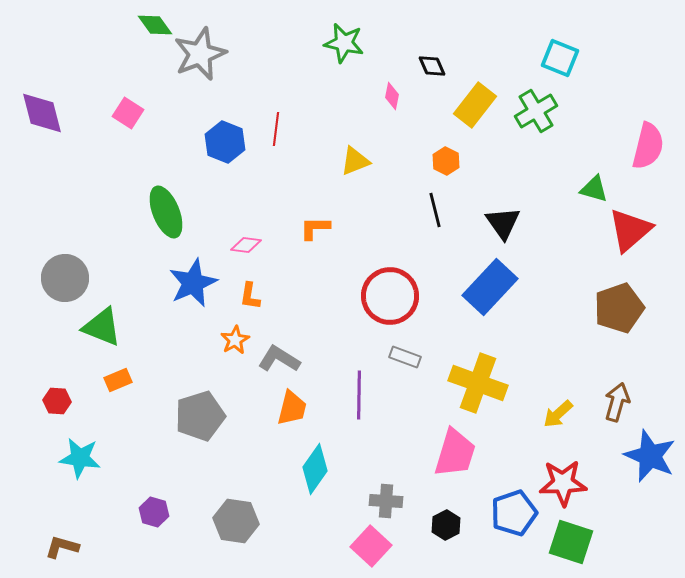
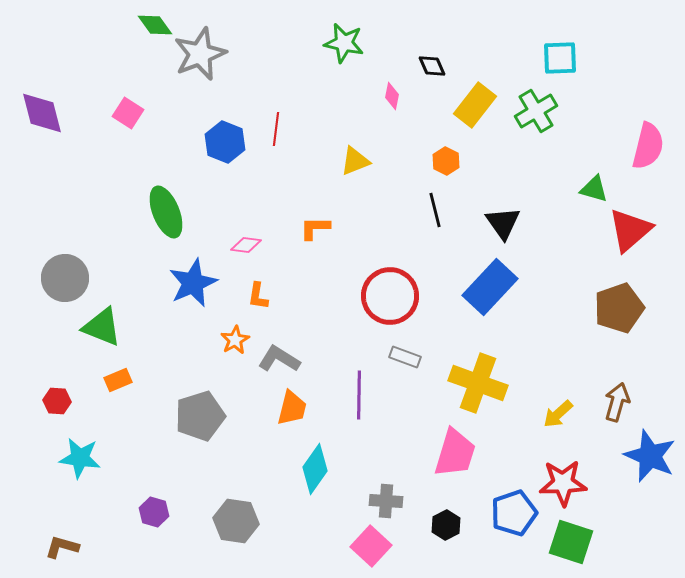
cyan square at (560, 58): rotated 24 degrees counterclockwise
orange L-shape at (250, 296): moved 8 px right
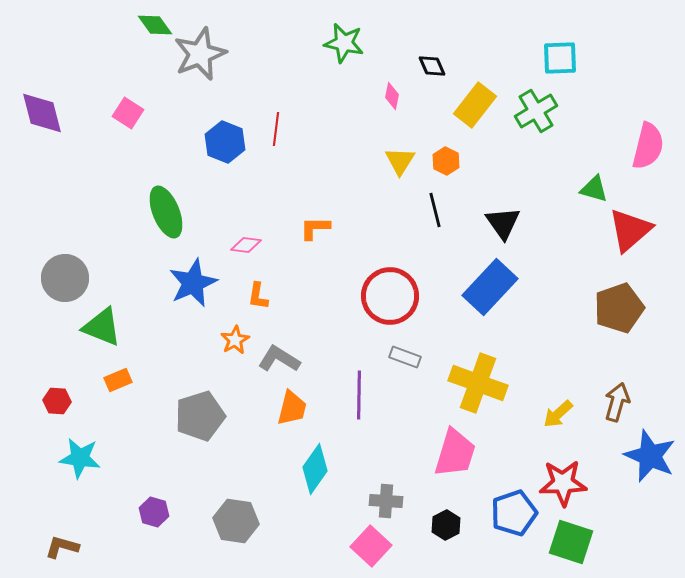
yellow triangle at (355, 161): moved 45 px right; rotated 36 degrees counterclockwise
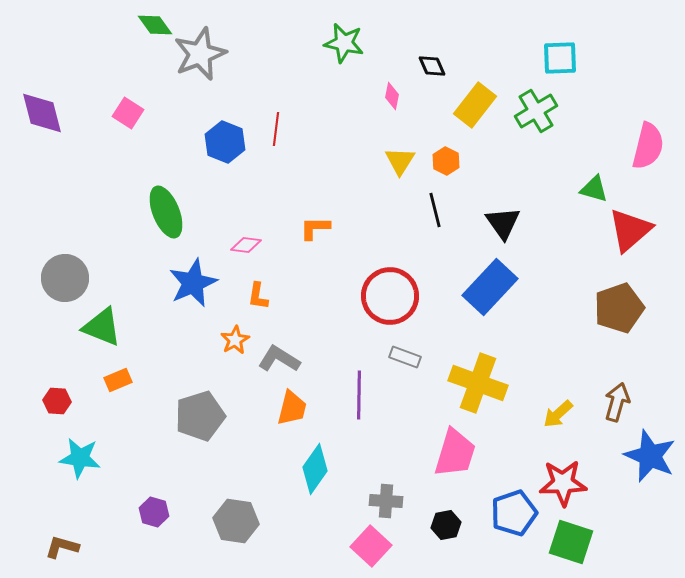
black hexagon at (446, 525): rotated 16 degrees clockwise
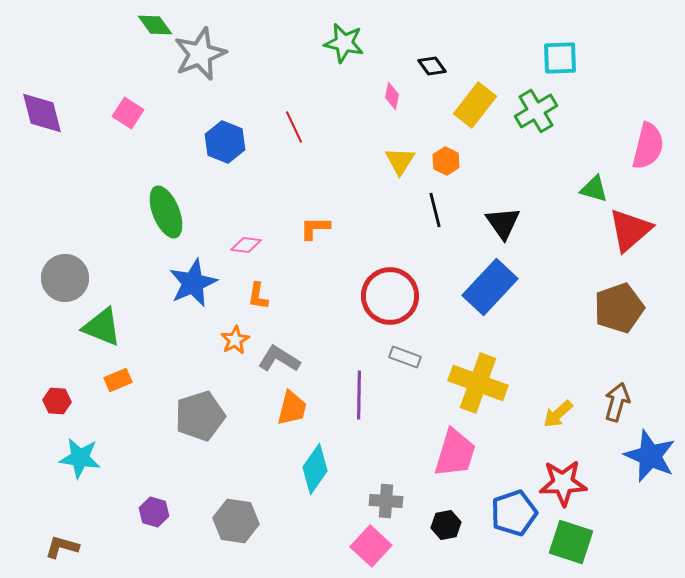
black diamond at (432, 66): rotated 12 degrees counterclockwise
red line at (276, 129): moved 18 px right, 2 px up; rotated 32 degrees counterclockwise
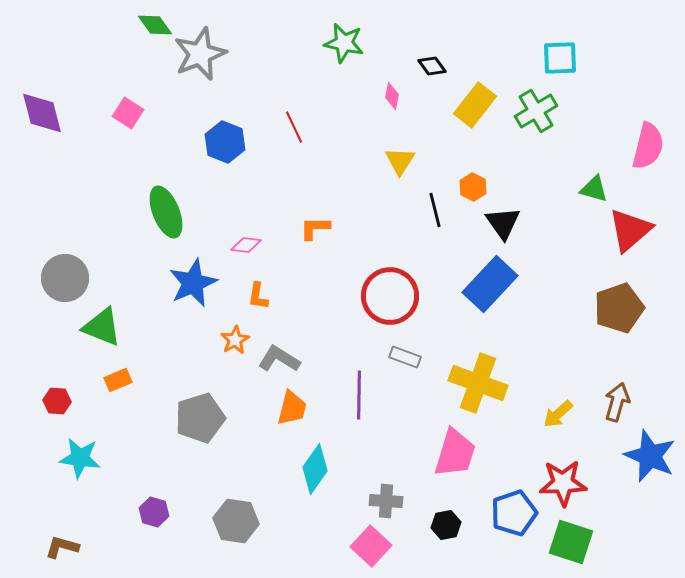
orange hexagon at (446, 161): moved 27 px right, 26 px down
blue rectangle at (490, 287): moved 3 px up
gray pentagon at (200, 416): moved 2 px down
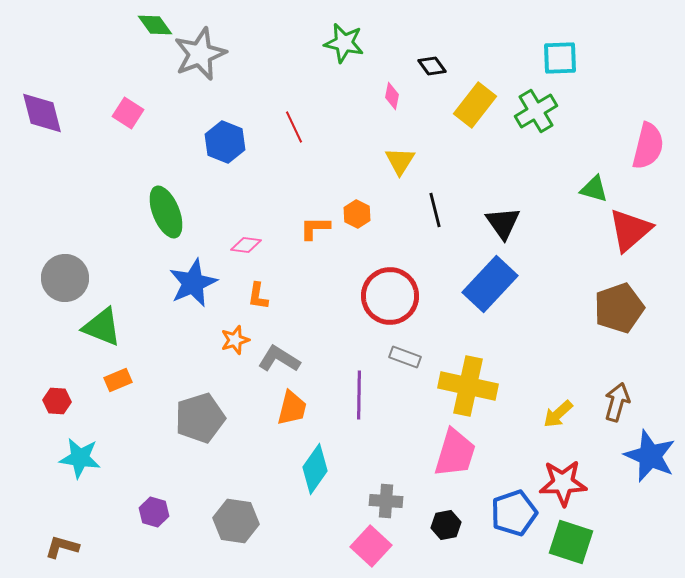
orange hexagon at (473, 187): moved 116 px left, 27 px down
orange star at (235, 340): rotated 12 degrees clockwise
yellow cross at (478, 383): moved 10 px left, 3 px down; rotated 8 degrees counterclockwise
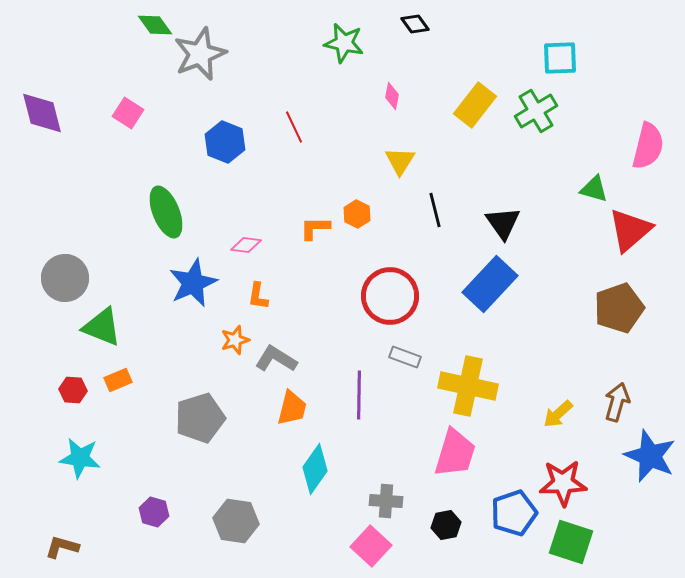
black diamond at (432, 66): moved 17 px left, 42 px up
gray L-shape at (279, 359): moved 3 px left
red hexagon at (57, 401): moved 16 px right, 11 px up
